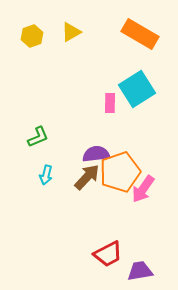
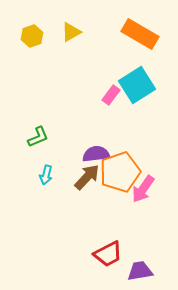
cyan square: moved 4 px up
pink rectangle: moved 1 px right, 8 px up; rotated 36 degrees clockwise
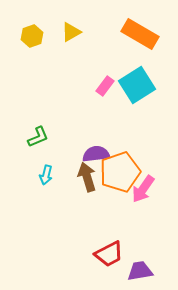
pink rectangle: moved 6 px left, 9 px up
brown arrow: rotated 60 degrees counterclockwise
red trapezoid: moved 1 px right
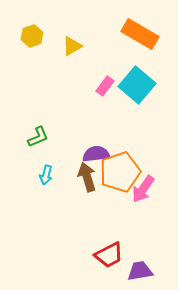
yellow triangle: moved 1 px right, 14 px down
cyan square: rotated 18 degrees counterclockwise
red trapezoid: moved 1 px down
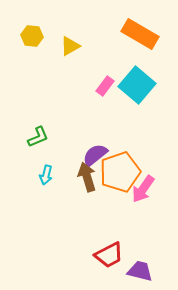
yellow hexagon: rotated 25 degrees clockwise
yellow triangle: moved 2 px left
purple semicircle: moved 1 px left, 1 px down; rotated 32 degrees counterclockwise
purple trapezoid: rotated 24 degrees clockwise
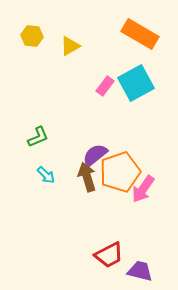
cyan square: moved 1 px left, 2 px up; rotated 21 degrees clockwise
cyan arrow: rotated 60 degrees counterclockwise
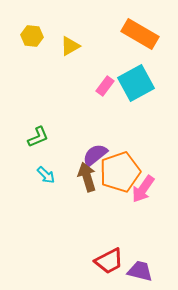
red trapezoid: moved 6 px down
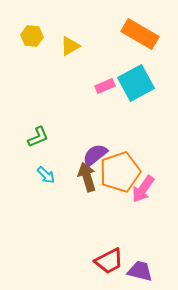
pink rectangle: rotated 30 degrees clockwise
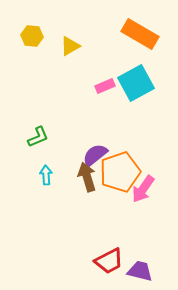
cyan arrow: rotated 138 degrees counterclockwise
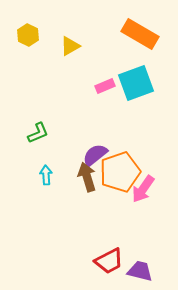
yellow hexagon: moved 4 px left, 1 px up; rotated 20 degrees clockwise
cyan square: rotated 9 degrees clockwise
green L-shape: moved 4 px up
